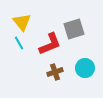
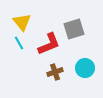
red L-shape: moved 1 px left
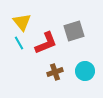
gray square: moved 2 px down
red L-shape: moved 3 px left, 1 px up
cyan circle: moved 3 px down
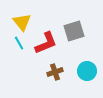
cyan circle: moved 2 px right
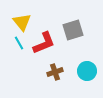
gray square: moved 1 px left, 1 px up
red L-shape: moved 2 px left
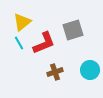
yellow triangle: rotated 30 degrees clockwise
cyan circle: moved 3 px right, 1 px up
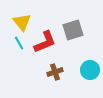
yellow triangle: rotated 30 degrees counterclockwise
red L-shape: moved 1 px right, 1 px up
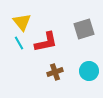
gray square: moved 11 px right, 1 px up
red L-shape: moved 1 px right; rotated 10 degrees clockwise
cyan circle: moved 1 px left, 1 px down
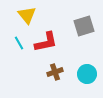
yellow triangle: moved 5 px right, 7 px up
gray square: moved 3 px up
cyan circle: moved 2 px left, 3 px down
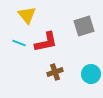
cyan line: rotated 40 degrees counterclockwise
cyan circle: moved 4 px right
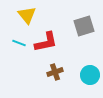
cyan circle: moved 1 px left, 1 px down
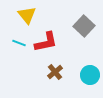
gray square: rotated 30 degrees counterclockwise
brown cross: rotated 21 degrees counterclockwise
